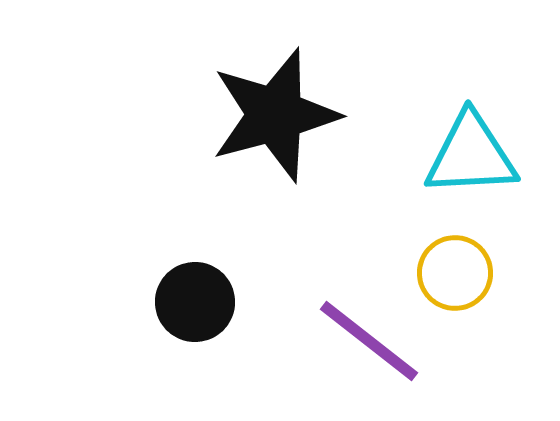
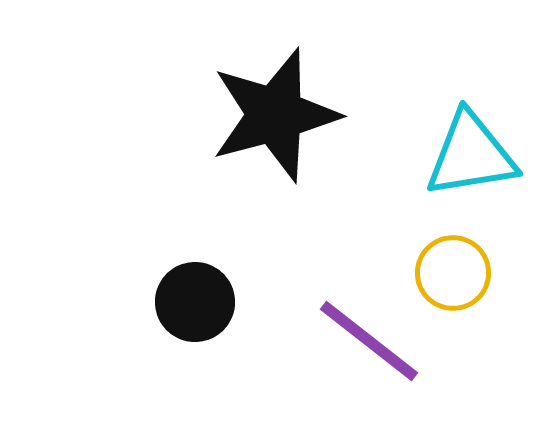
cyan triangle: rotated 6 degrees counterclockwise
yellow circle: moved 2 px left
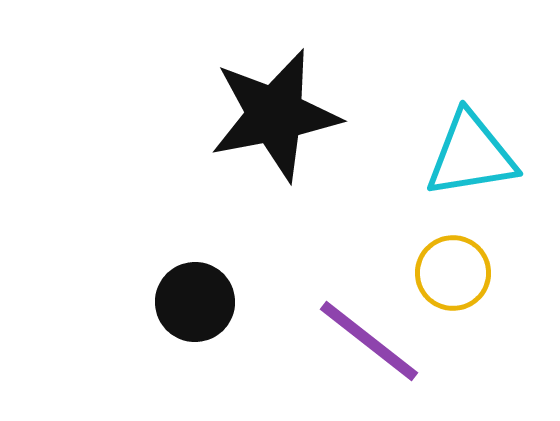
black star: rotated 4 degrees clockwise
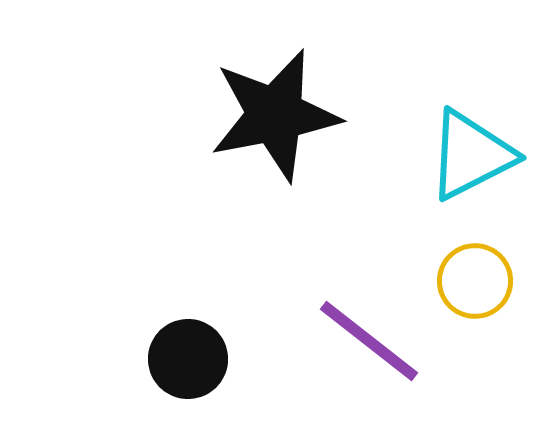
cyan triangle: rotated 18 degrees counterclockwise
yellow circle: moved 22 px right, 8 px down
black circle: moved 7 px left, 57 px down
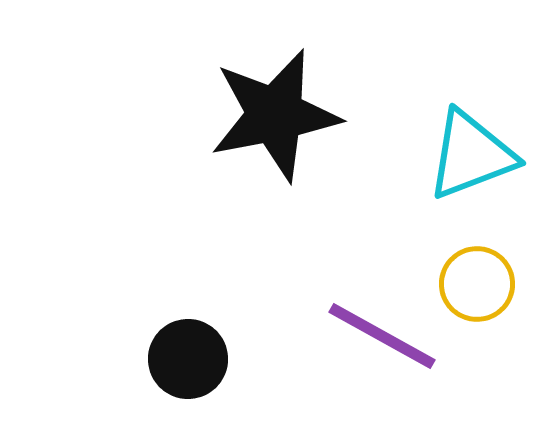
cyan triangle: rotated 6 degrees clockwise
yellow circle: moved 2 px right, 3 px down
purple line: moved 13 px right, 5 px up; rotated 9 degrees counterclockwise
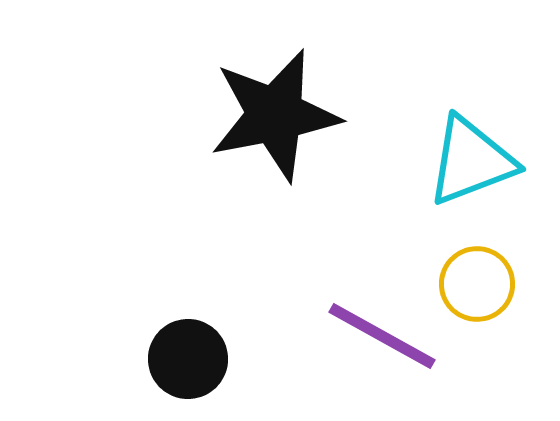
cyan triangle: moved 6 px down
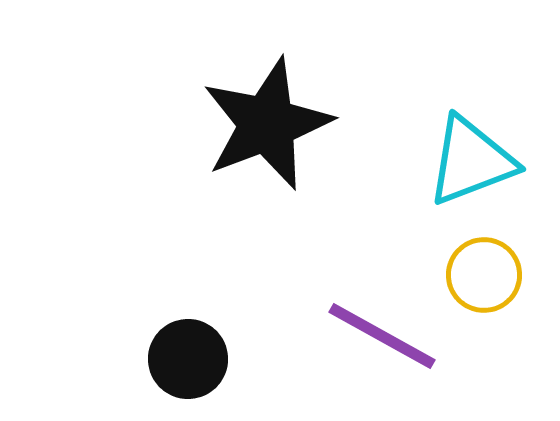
black star: moved 8 px left, 9 px down; rotated 10 degrees counterclockwise
yellow circle: moved 7 px right, 9 px up
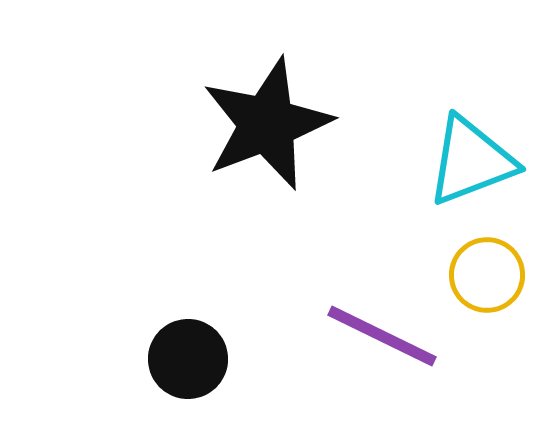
yellow circle: moved 3 px right
purple line: rotated 3 degrees counterclockwise
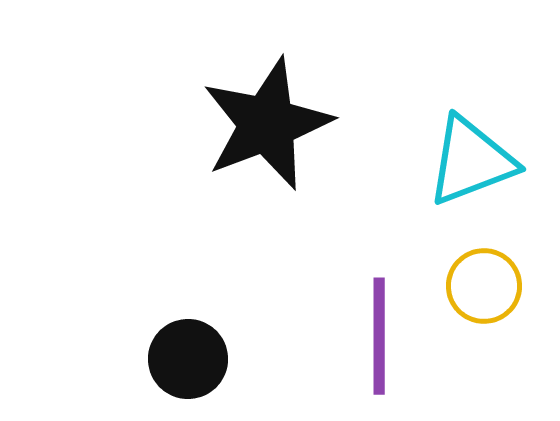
yellow circle: moved 3 px left, 11 px down
purple line: moved 3 px left; rotated 64 degrees clockwise
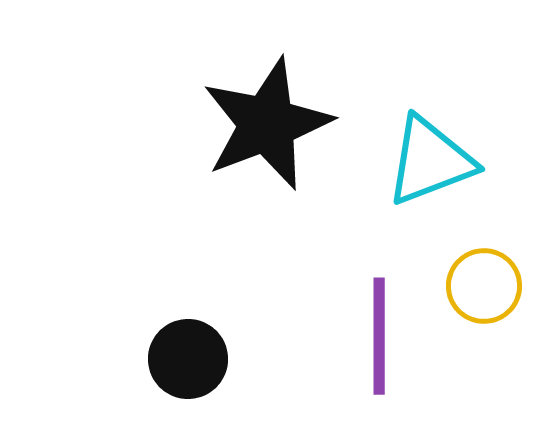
cyan triangle: moved 41 px left
